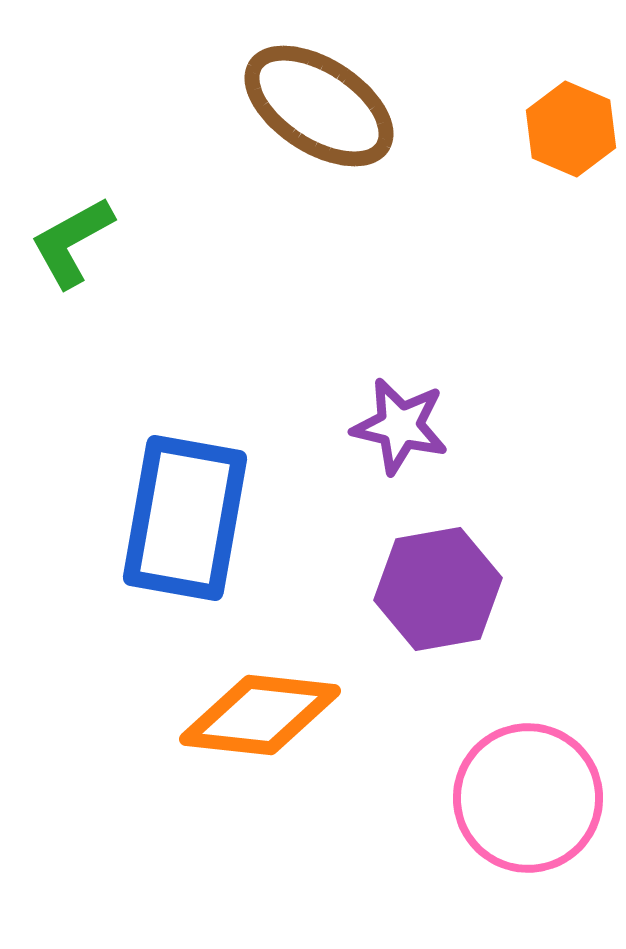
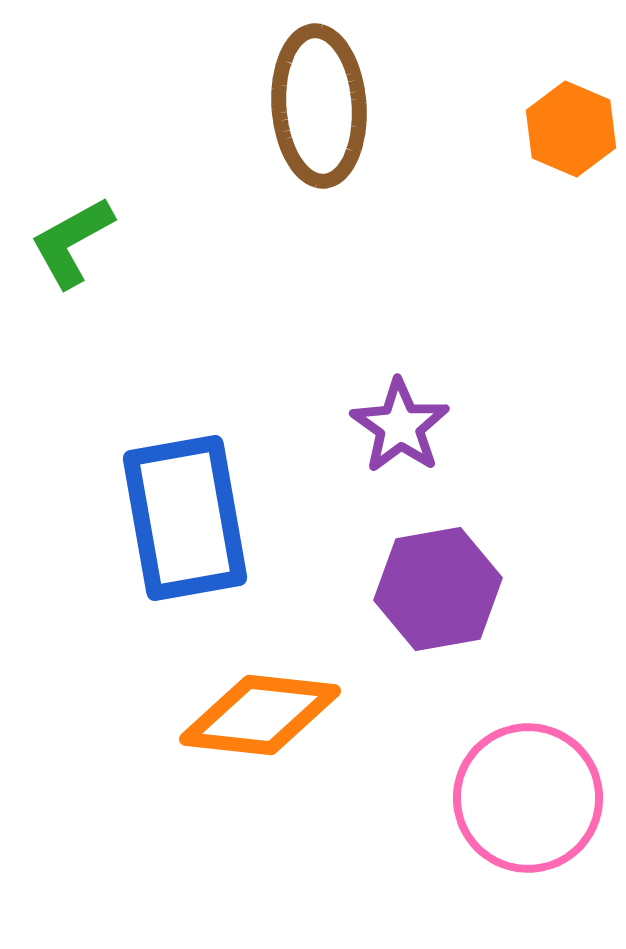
brown ellipse: rotated 53 degrees clockwise
purple star: rotated 22 degrees clockwise
blue rectangle: rotated 20 degrees counterclockwise
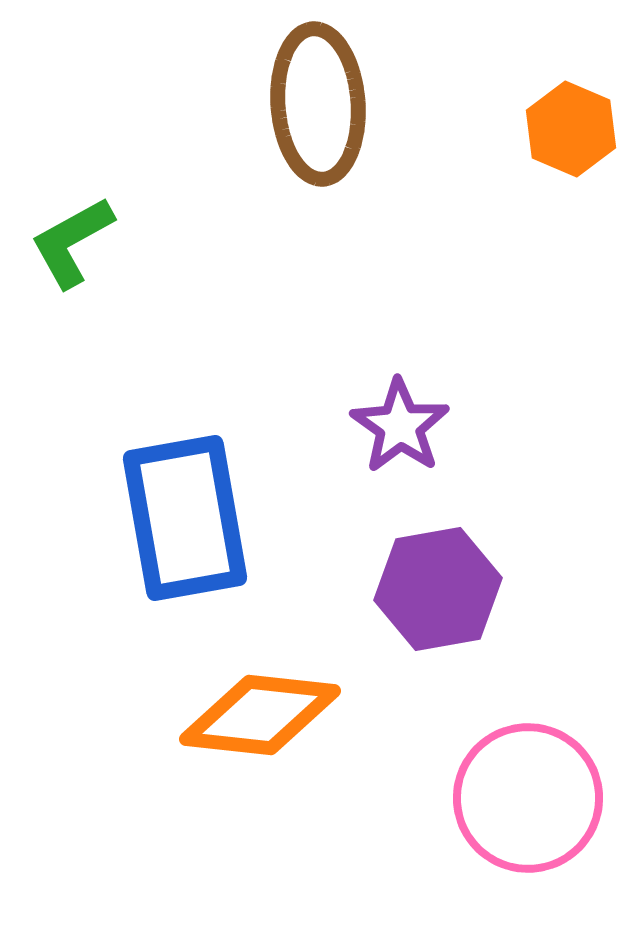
brown ellipse: moved 1 px left, 2 px up
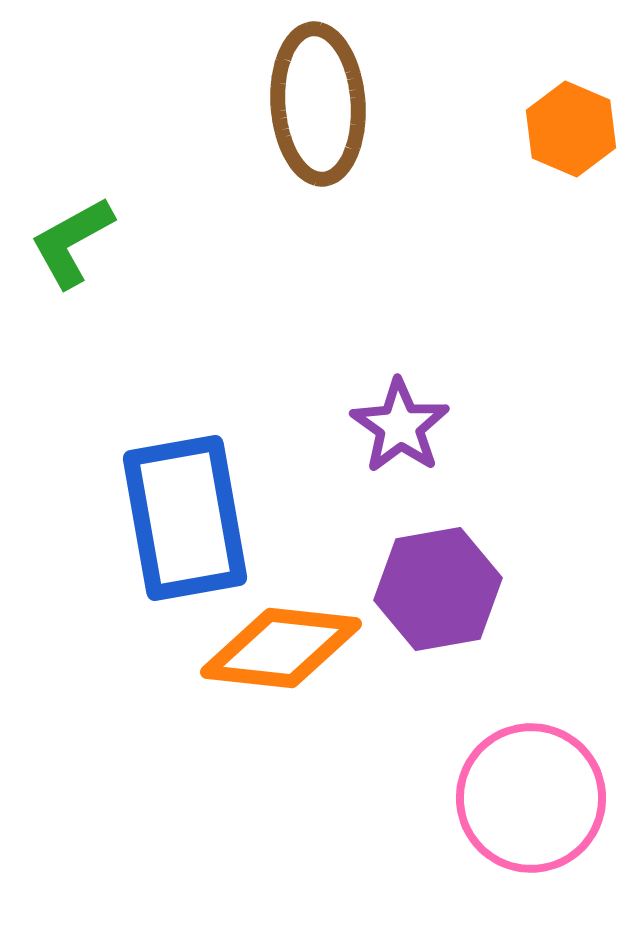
orange diamond: moved 21 px right, 67 px up
pink circle: moved 3 px right
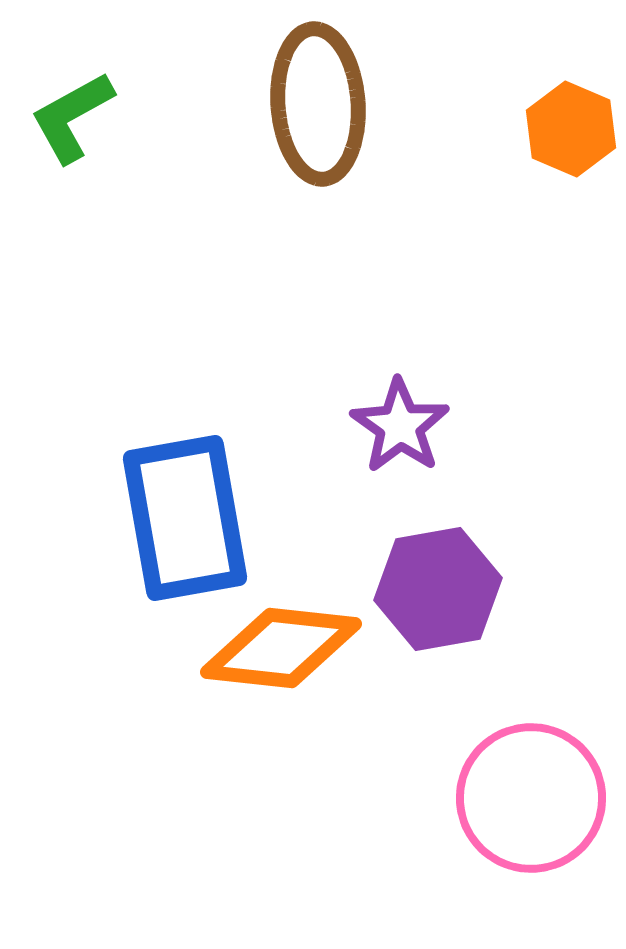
green L-shape: moved 125 px up
